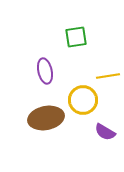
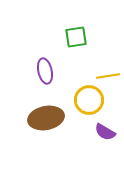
yellow circle: moved 6 px right
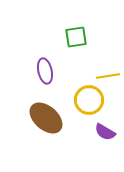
brown ellipse: rotated 52 degrees clockwise
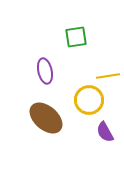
purple semicircle: rotated 30 degrees clockwise
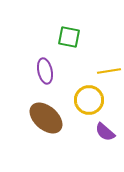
green square: moved 7 px left; rotated 20 degrees clockwise
yellow line: moved 1 px right, 5 px up
purple semicircle: rotated 20 degrees counterclockwise
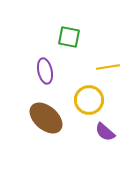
yellow line: moved 1 px left, 4 px up
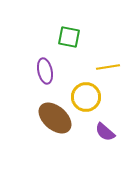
yellow circle: moved 3 px left, 3 px up
brown ellipse: moved 9 px right
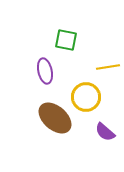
green square: moved 3 px left, 3 px down
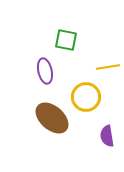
brown ellipse: moved 3 px left
purple semicircle: moved 2 px right, 4 px down; rotated 40 degrees clockwise
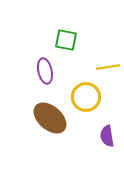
brown ellipse: moved 2 px left
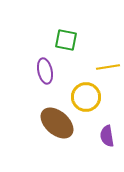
brown ellipse: moved 7 px right, 5 px down
